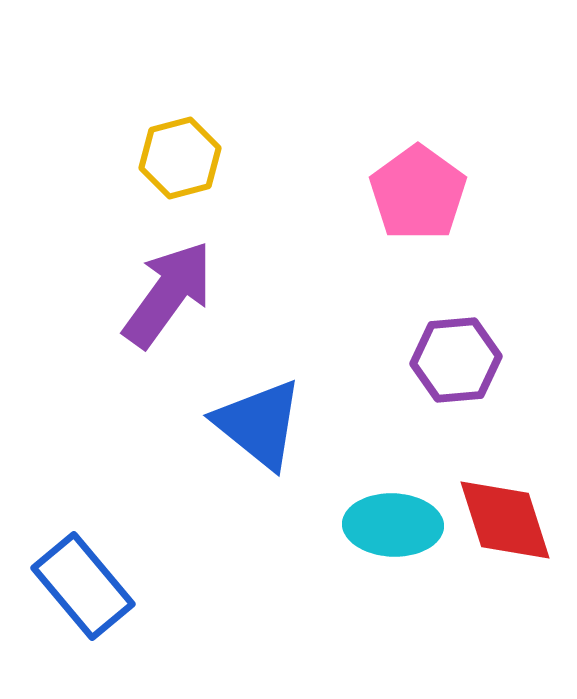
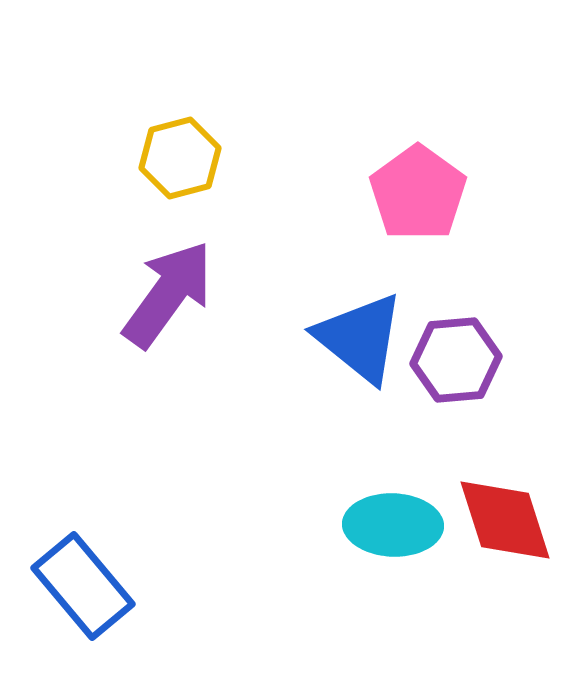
blue triangle: moved 101 px right, 86 px up
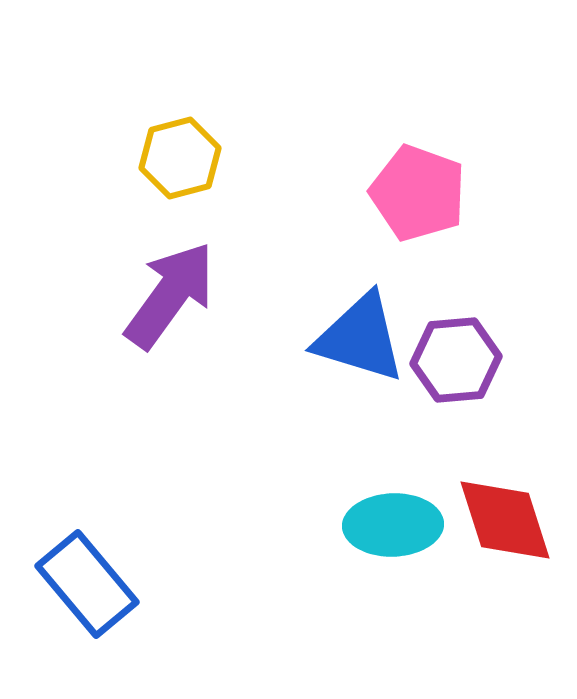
pink pentagon: rotated 16 degrees counterclockwise
purple arrow: moved 2 px right, 1 px down
blue triangle: rotated 22 degrees counterclockwise
cyan ellipse: rotated 4 degrees counterclockwise
blue rectangle: moved 4 px right, 2 px up
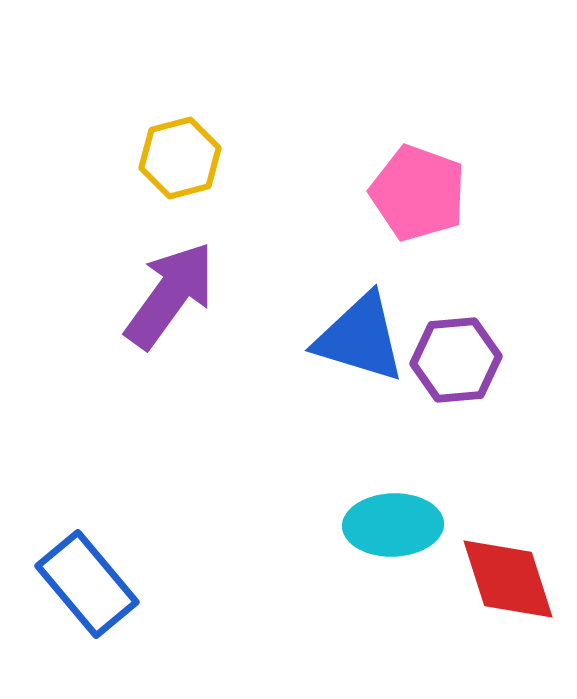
red diamond: moved 3 px right, 59 px down
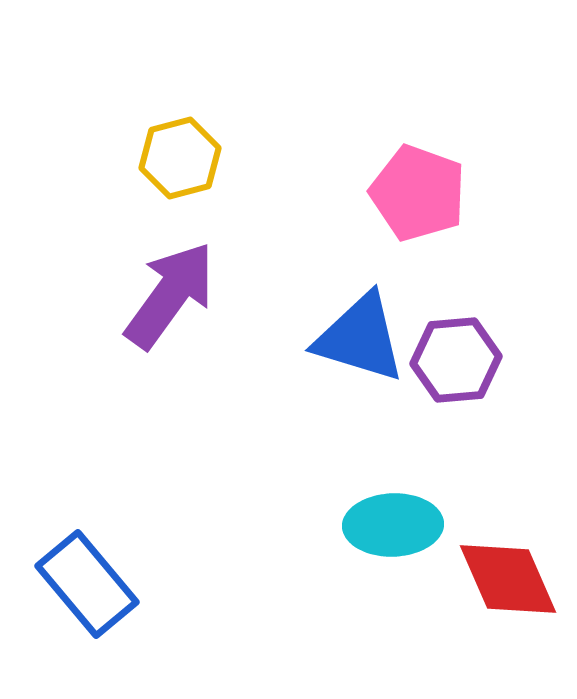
red diamond: rotated 6 degrees counterclockwise
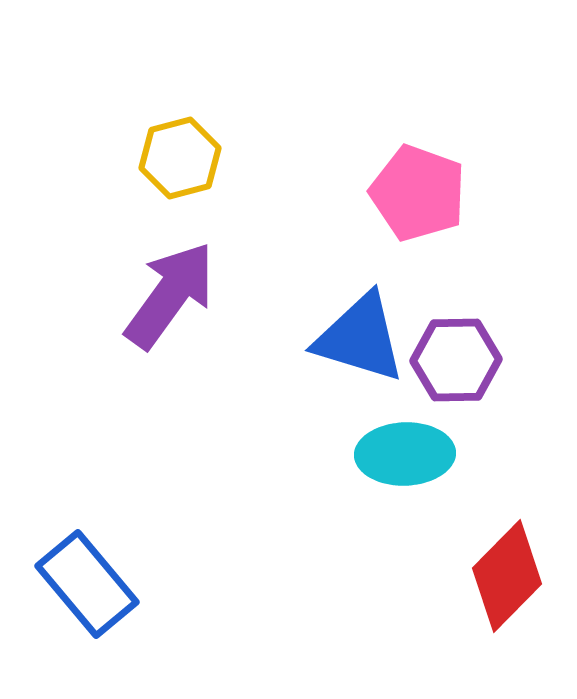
purple hexagon: rotated 4 degrees clockwise
cyan ellipse: moved 12 px right, 71 px up
red diamond: moved 1 px left, 3 px up; rotated 68 degrees clockwise
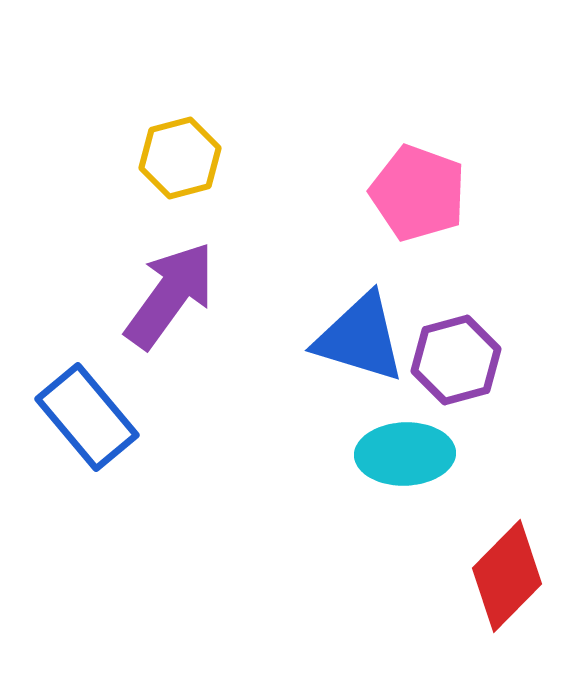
purple hexagon: rotated 14 degrees counterclockwise
blue rectangle: moved 167 px up
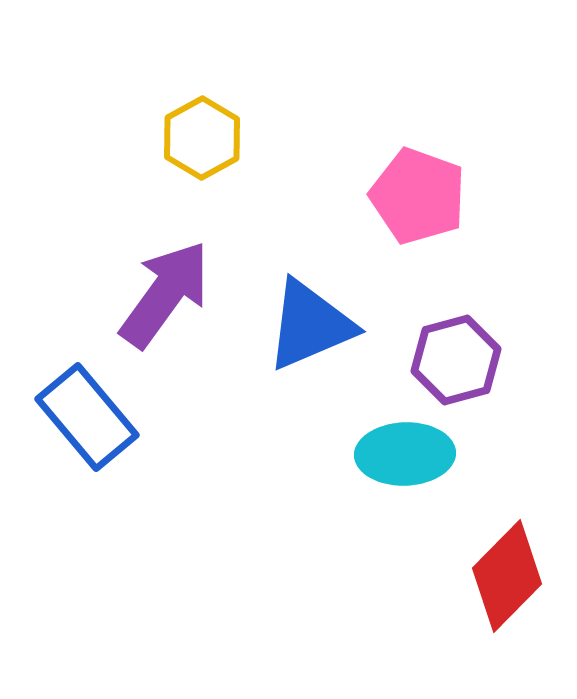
yellow hexagon: moved 22 px right, 20 px up; rotated 14 degrees counterclockwise
pink pentagon: moved 3 px down
purple arrow: moved 5 px left, 1 px up
blue triangle: moved 50 px left, 13 px up; rotated 40 degrees counterclockwise
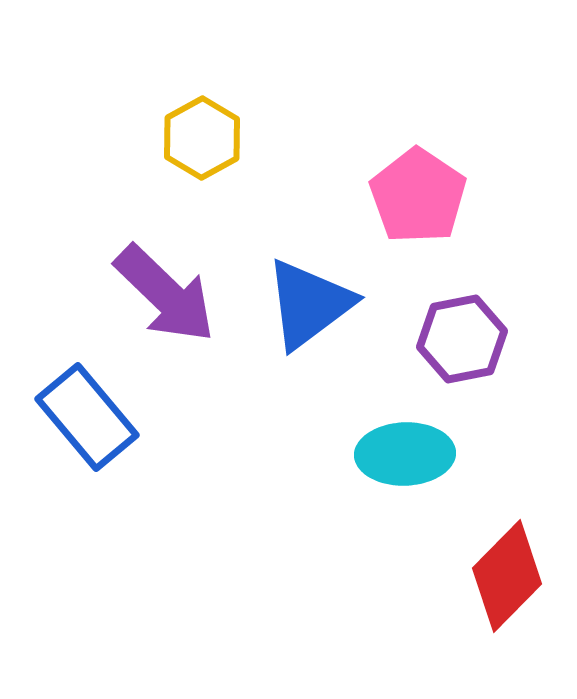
pink pentagon: rotated 14 degrees clockwise
purple arrow: rotated 98 degrees clockwise
blue triangle: moved 1 px left, 21 px up; rotated 14 degrees counterclockwise
purple hexagon: moved 6 px right, 21 px up; rotated 4 degrees clockwise
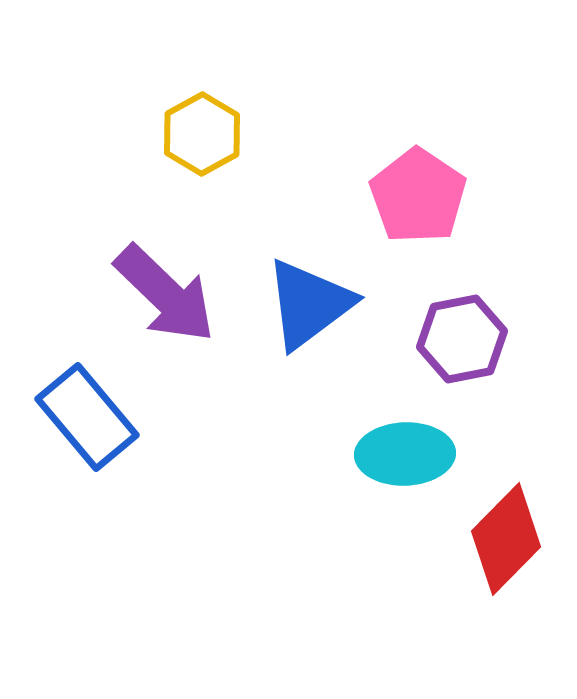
yellow hexagon: moved 4 px up
red diamond: moved 1 px left, 37 px up
